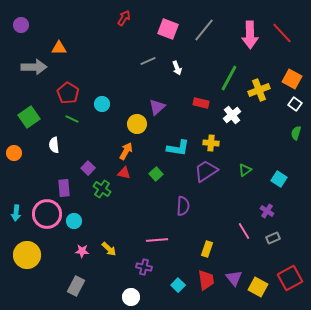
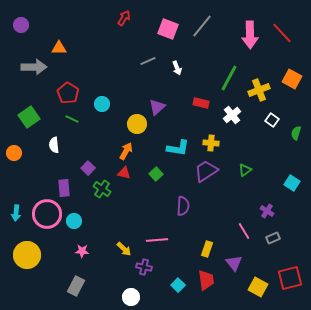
gray line at (204, 30): moved 2 px left, 4 px up
white square at (295, 104): moved 23 px left, 16 px down
cyan square at (279, 179): moved 13 px right, 4 px down
yellow arrow at (109, 249): moved 15 px right
purple triangle at (234, 278): moved 15 px up
red square at (290, 278): rotated 15 degrees clockwise
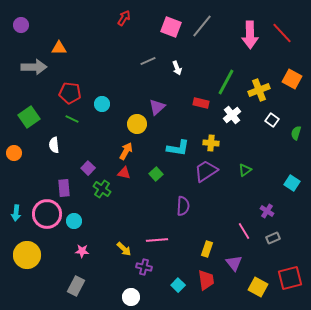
pink square at (168, 29): moved 3 px right, 2 px up
green line at (229, 78): moved 3 px left, 4 px down
red pentagon at (68, 93): moved 2 px right; rotated 25 degrees counterclockwise
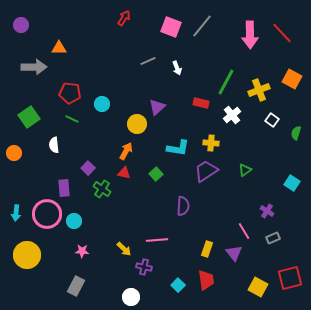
purple triangle at (234, 263): moved 10 px up
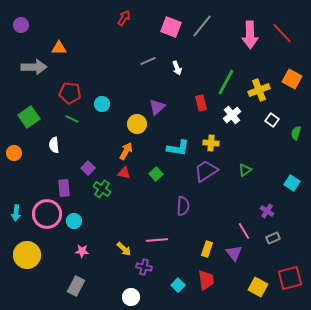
red rectangle at (201, 103): rotated 63 degrees clockwise
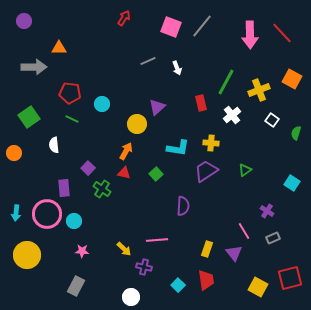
purple circle at (21, 25): moved 3 px right, 4 px up
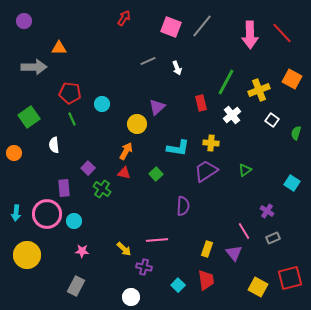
green line at (72, 119): rotated 40 degrees clockwise
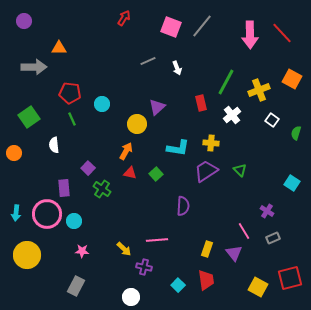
green triangle at (245, 170): moved 5 px left; rotated 40 degrees counterclockwise
red triangle at (124, 173): moved 6 px right
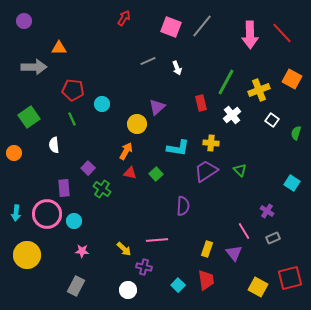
red pentagon at (70, 93): moved 3 px right, 3 px up
white circle at (131, 297): moved 3 px left, 7 px up
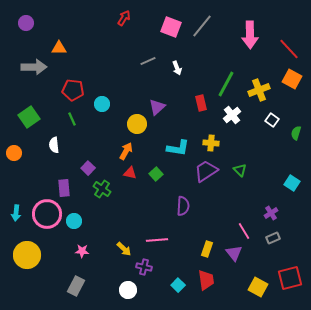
purple circle at (24, 21): moved 2 px right, 2 px down
red line at (282, 33): moved 7 px right, 16 px down
green line at (226, 82): moved 2 px down
purple cross at (267, 211): moved 4 px right, 2 px down; rotated 24 degrees clockwise
